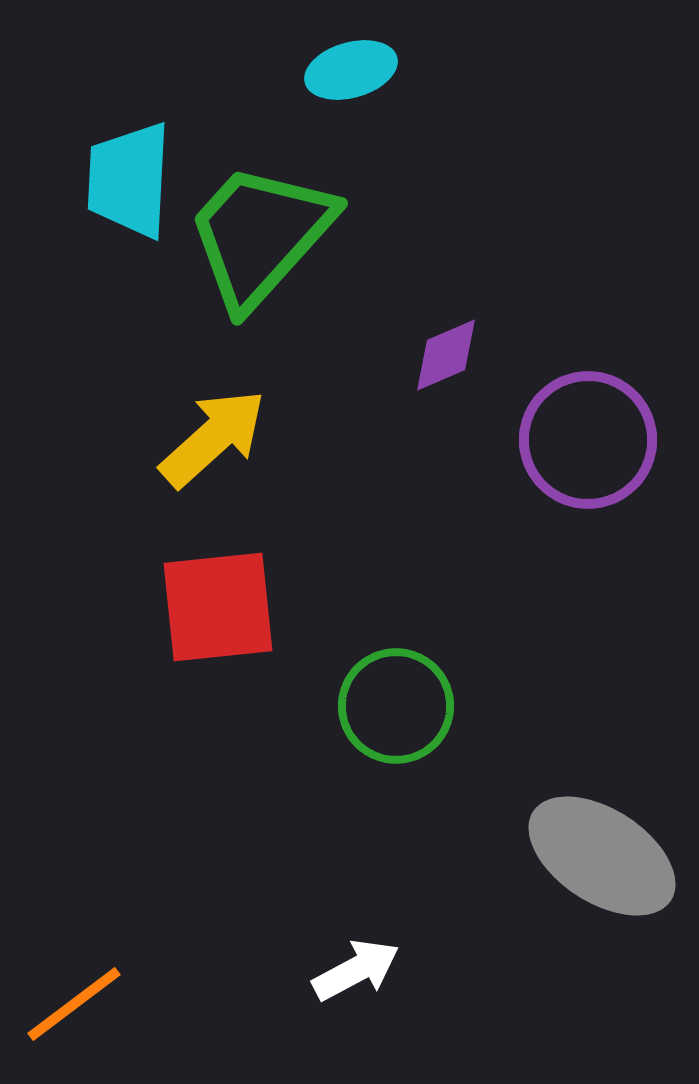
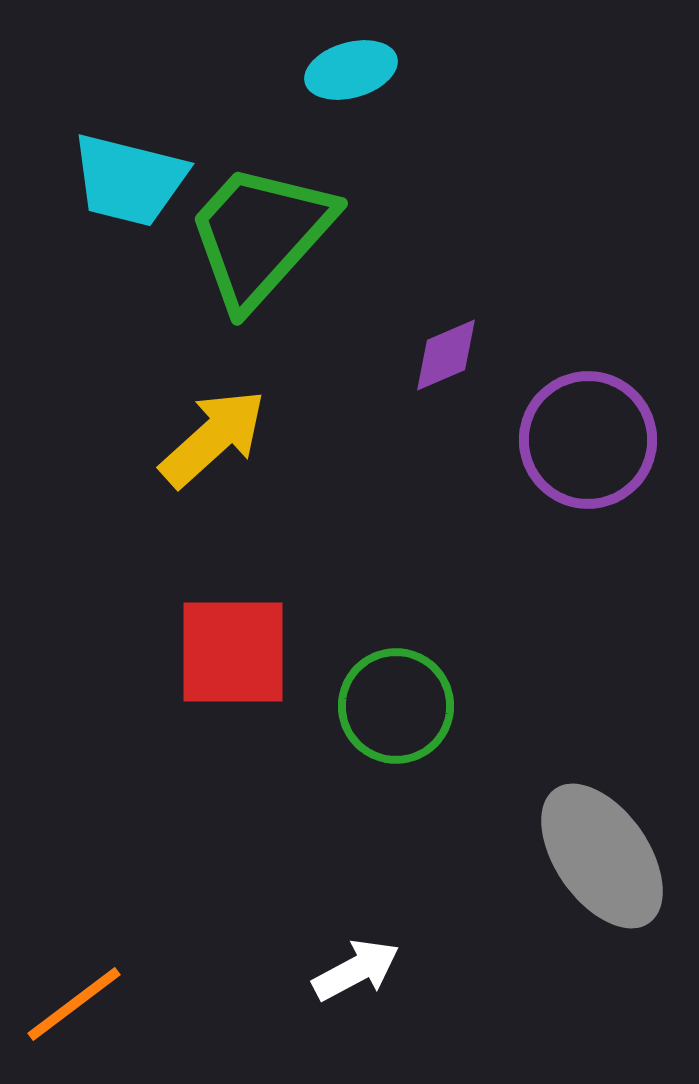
cyan trapezoid: rotated 79 degrees counterclockwise
red square: moved 15 px right, 45 px down; rotated 6 degrees clockwise
gray ellipse: rotated 22 degrees clockwise
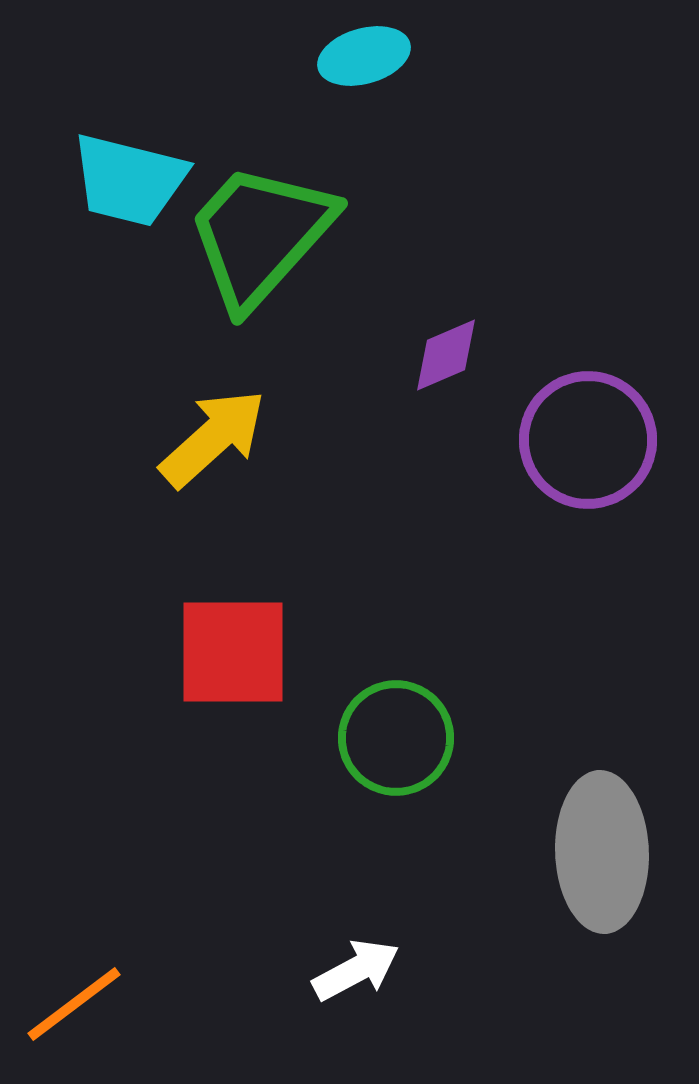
cyan ellipse: moved 13 px right, 14 px up
green circle: moved 32 px down
gray ellipse: moved 4 px up; rotated 33 degrees clockwise
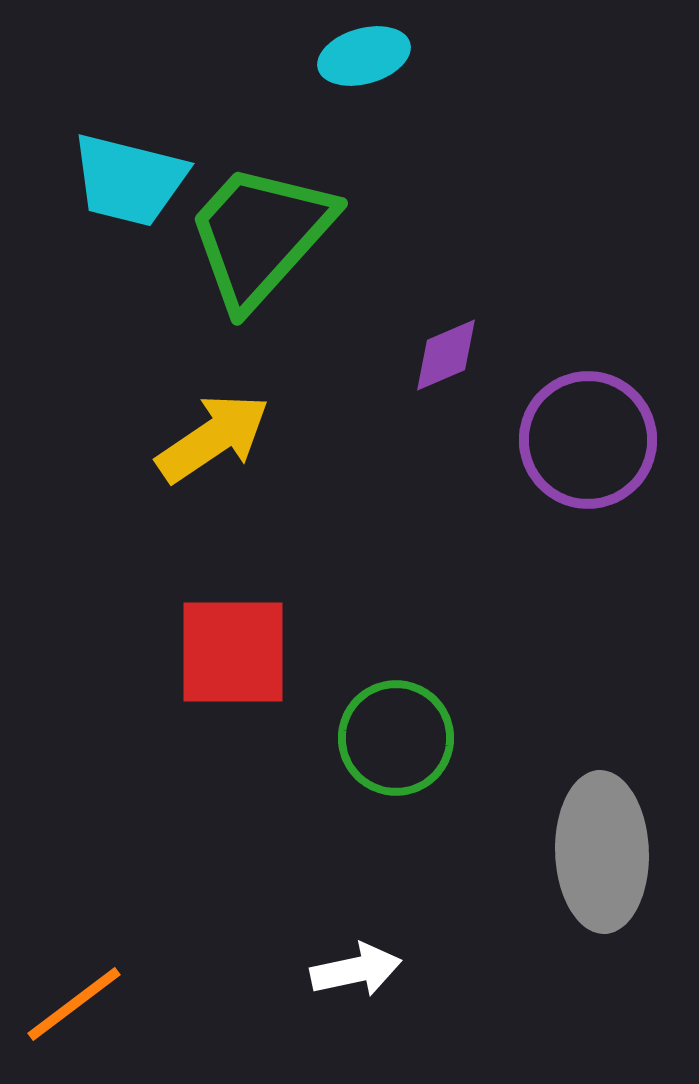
yellow arrow: rotated 8 degrees clockwise
white arrow: rotated 16 degrees clockwise
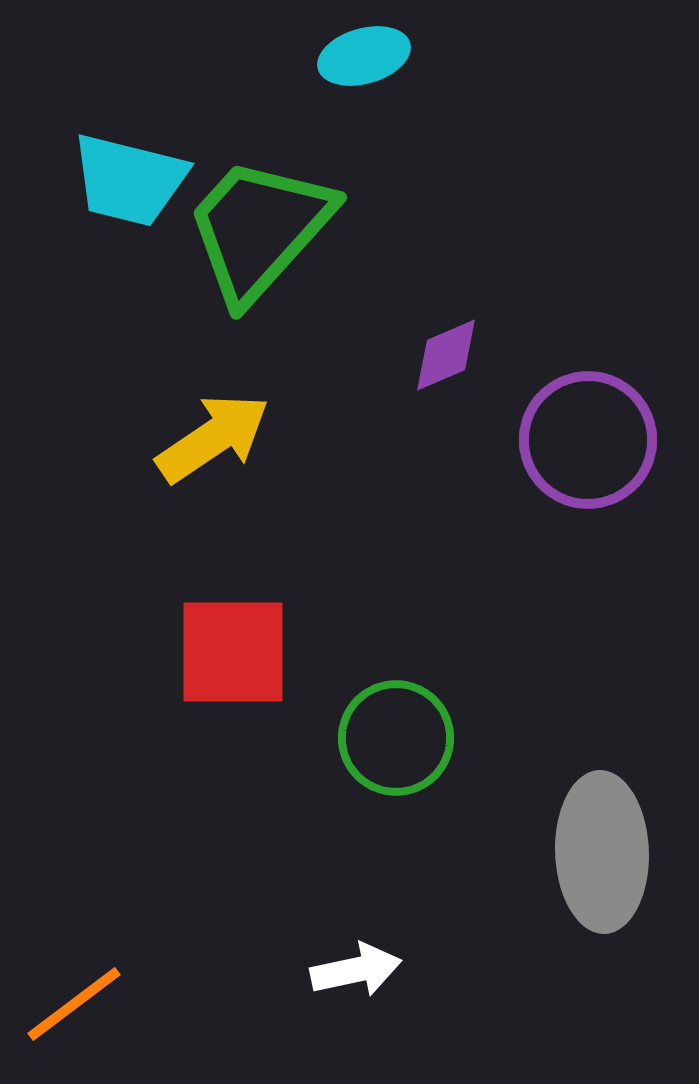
green trapezoid: moved 1 px left, 6 px up
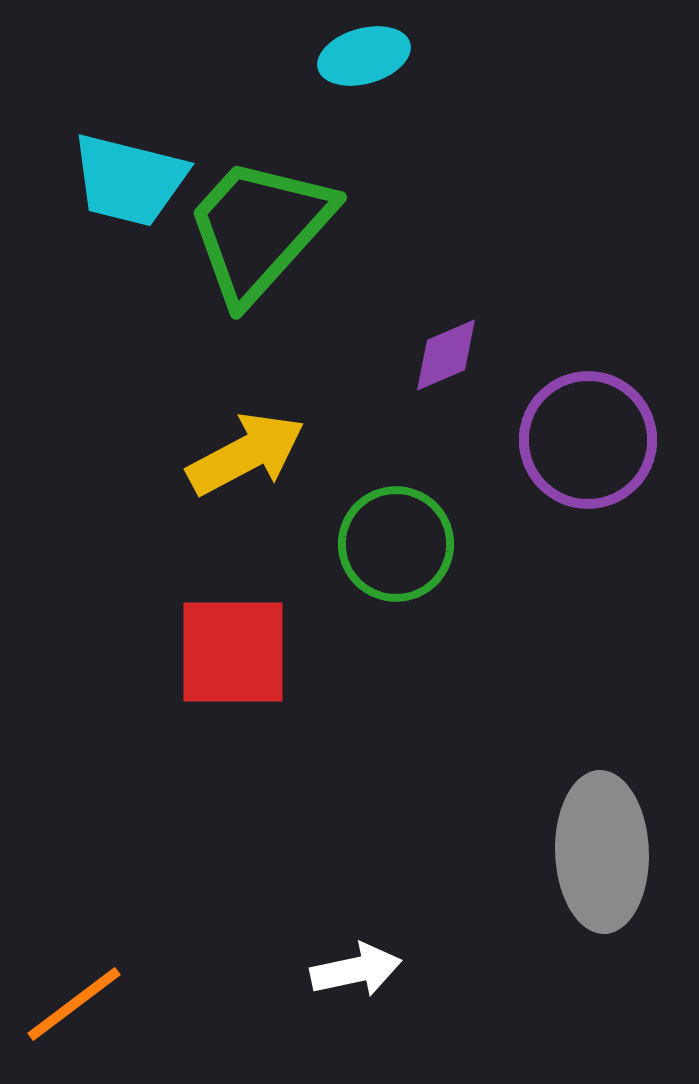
yellow arrow: moved 33 px right, 16 px down; rotated 6 degrees clockwise
green circle: moved 194 px up
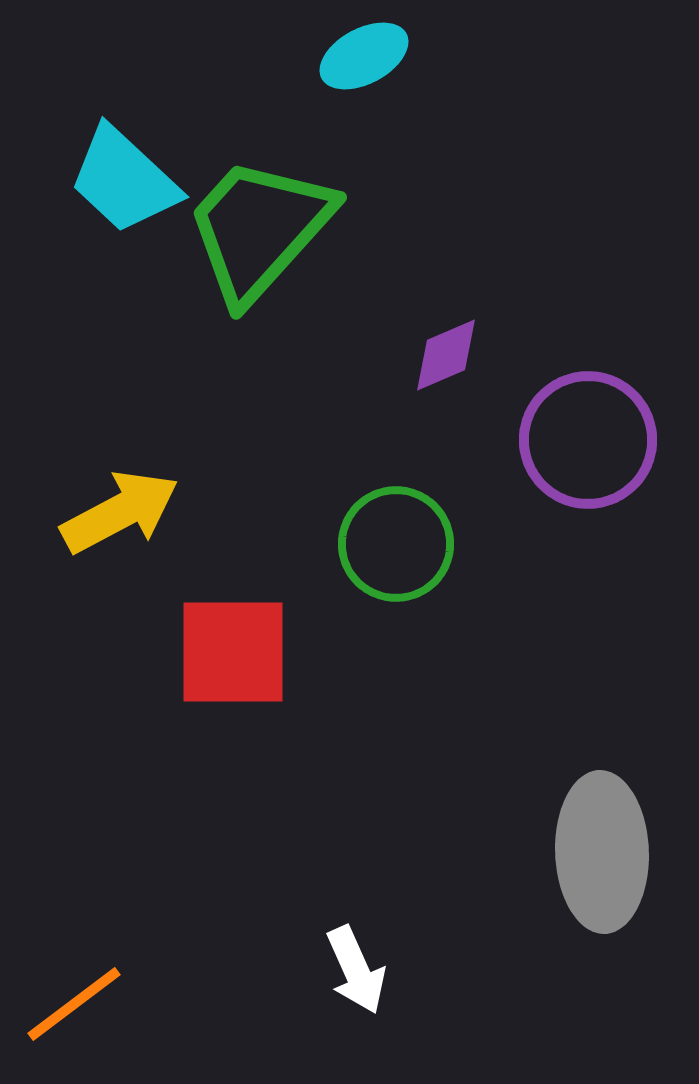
cyan ellipse: rotated 12 degrees counterclockwise
cyan trapezoid: moved 5 px left; rotated 29 degrees clockwise
yellow arrow: moved 126 px left, 58 px down
white arrow: rotated 78 degrees clockwise
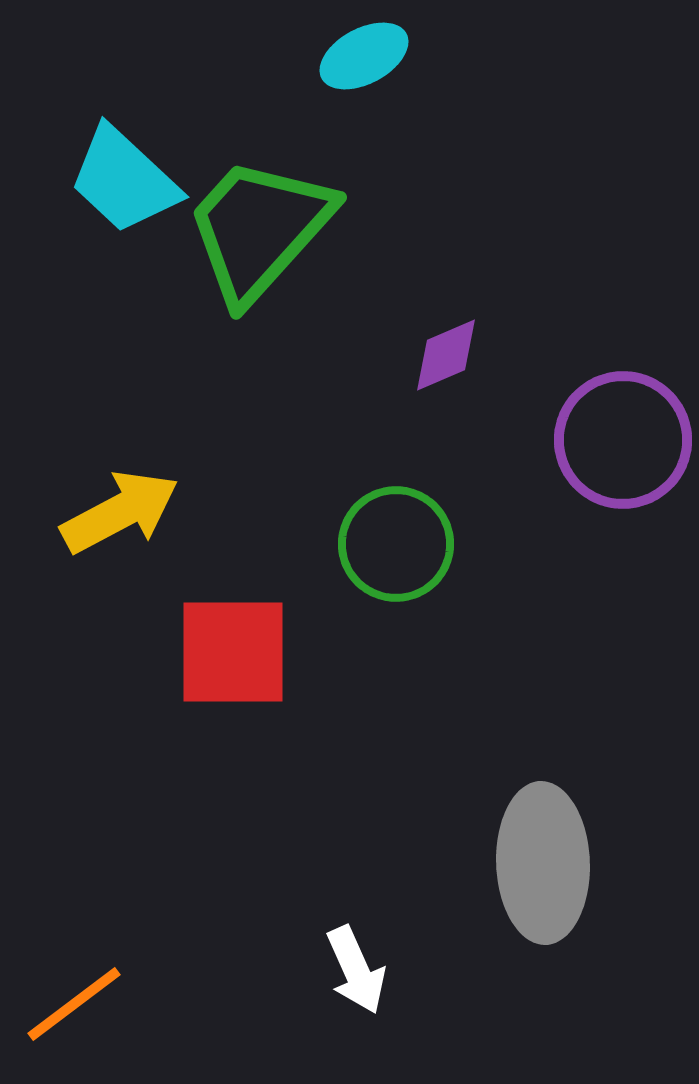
purple circle: moved 35 px right
gray ellipse: moved 59 px left, 11 px down
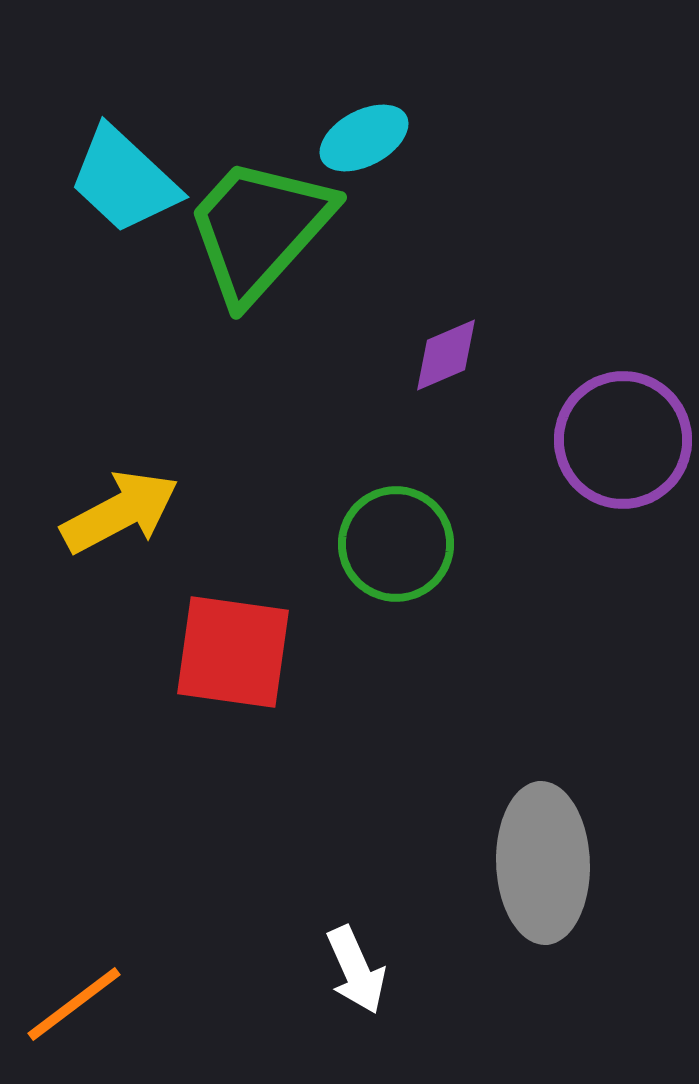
cyan ellipse: moved 82 px down
red square: rotated 8 degrees clockwise
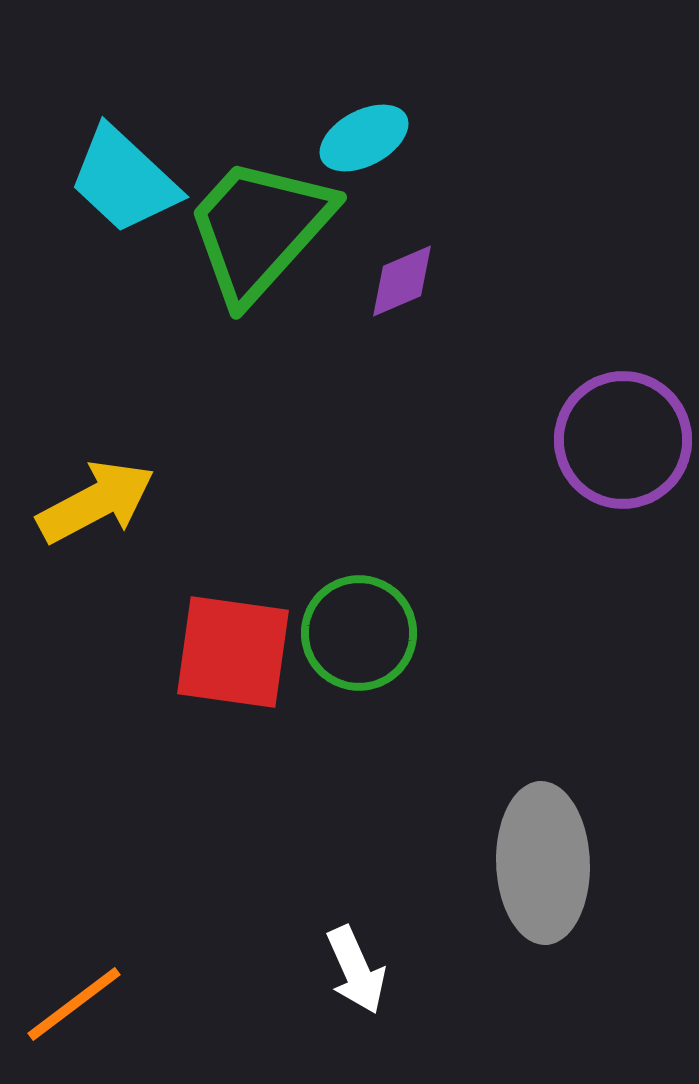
purple diamond: moved 44 px left, 74 px up
yellow arrow: moved 24 px left, 10 px up
green circle: moved 37 px left, 89 px down
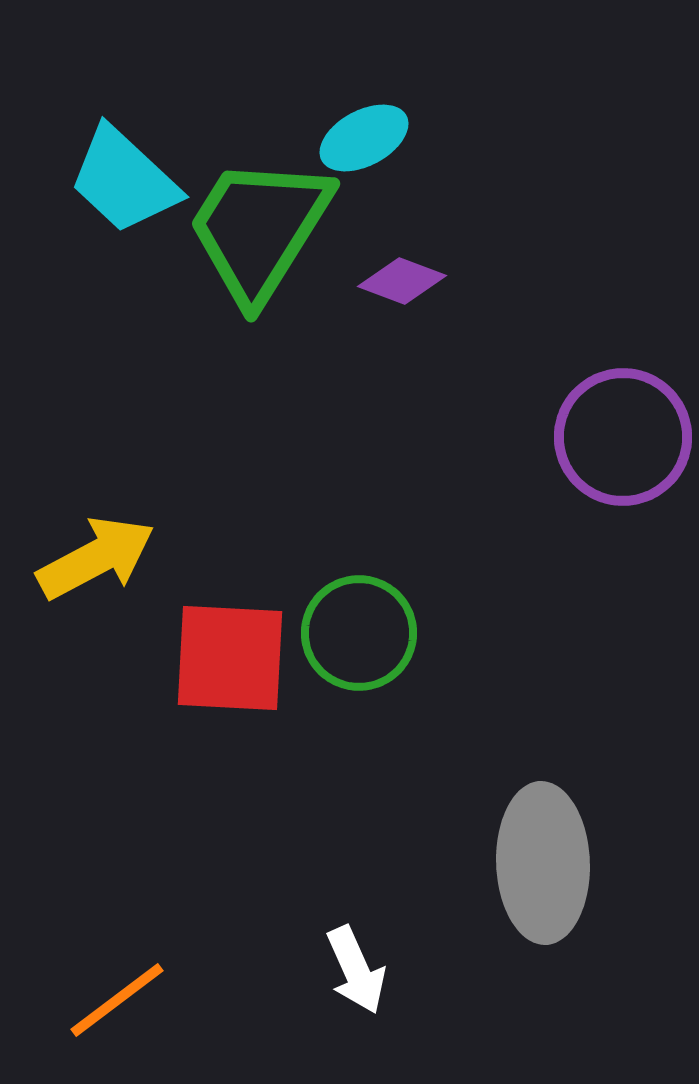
green trapezoid: rotated 10 degrees counterclockwise
purple diamond: rotated 44 degrees clockwise
purple circle: moved 3 px up
yellow arrow: moved 56 px down
red square: moved 3 px left, 6 px down; rotated 5 degrees counterclockwise
orange line: moved 43 px right, 4 px up
